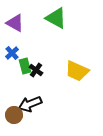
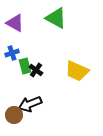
blue cross: rotated 24 degrees clockwise
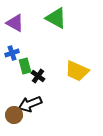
black cross: moved 2 px right, 6 px down
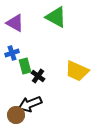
green triangle: moved 1 px up
brown circle: moved 2 px right
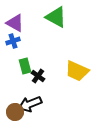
blue cross: moved 1 px right, 12 px up
brown circle: moved 1 px left, 3 px up
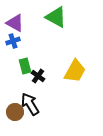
yellow trapezoid: moved 2 px left; rotated 85 degrees counterclockwise
black arrow: rotated 80 degrees clockwise
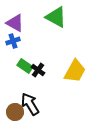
green rectangle: rotated 42 degrees counterclockwise
black cross: moved 6 px up
